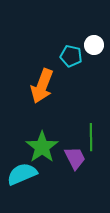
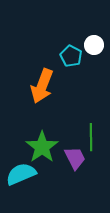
cyan pentagon: rotated 15 degrees clockwise
cyan semicircle: moved 1 px left
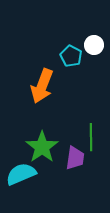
purple trapezoid: rotated 35 degrees clockwise
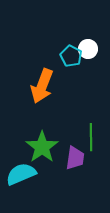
white circle: moved 6 px left, 4 px down
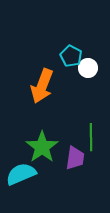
white circle: moved 19 px down
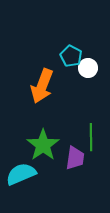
green star: moved 1 px right, 2 px up
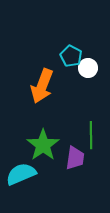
green line: moved 2 px up
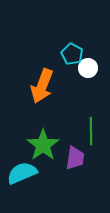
cyan pentagon: moved 1 px right, 2 px up
green line: moved 4 px up
cyan semicircle: moved 1 px right, 1 px up
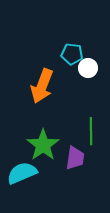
cyan pentagon: rotated 20 degrees counterclockwise
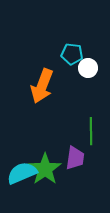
green star: moved 2 px right, 24 px down
